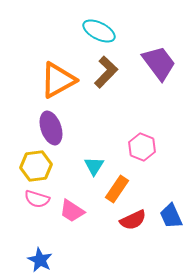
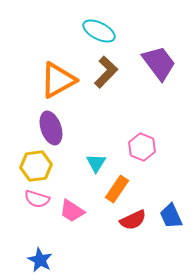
cyan triangle: moved 2 px right, 3 px up
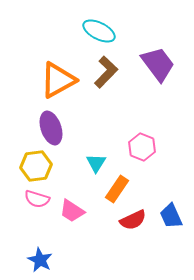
purple trapezoid: moved 1 px left, 1 px down
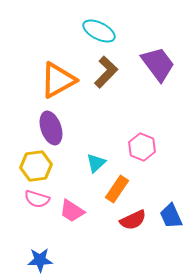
cyan triangle: rotated 15 degrees clockwise
blue star: rotated 30 degrees counterclockwise
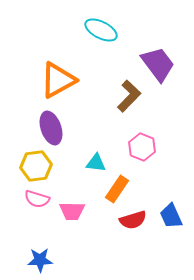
cyan ellipse: moved 2 px right, 1 px up
brown L-shape: moved 23 px right, 24 px down
cyan triangle: rotated 50 degrees clockwise
pink trapezoid: rotated 32 degrees counterclockwise
red semicircle: rotated 8 degrees clockwise
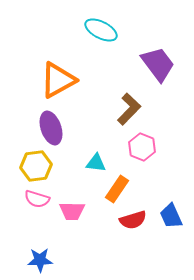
brown L-shape: moved 13 px down
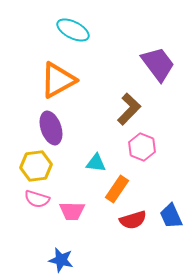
cyan ellipse: moved 28 px left
blue star: moved 21 px right; rotated 15 degrees clockwise
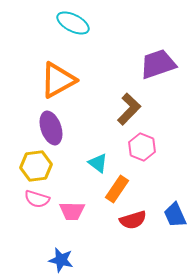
cyan ellipse: moved 7 px up
purple trapezoid: rotated 72 degrees counterclockwise
cyan triangle: moved 2 px right; rotated 30 degrees clockwise
blue trapezoid: moved 4 px right, 1 px up
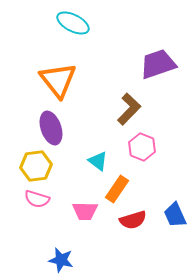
orange triangle: rotated 39 degrees counterclockwise
cyan triangle: moved 2 px up
pink trapezoid: moved 13 px right
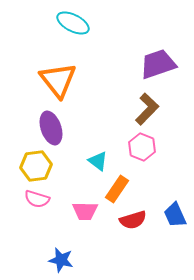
brown L-shape: moved 18 px right
